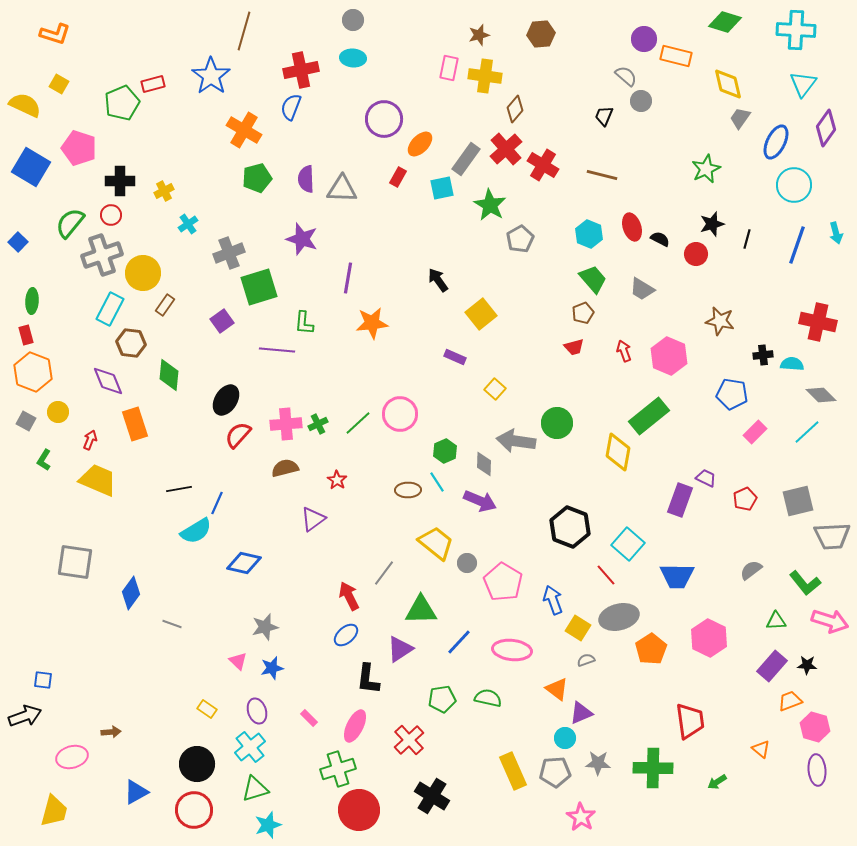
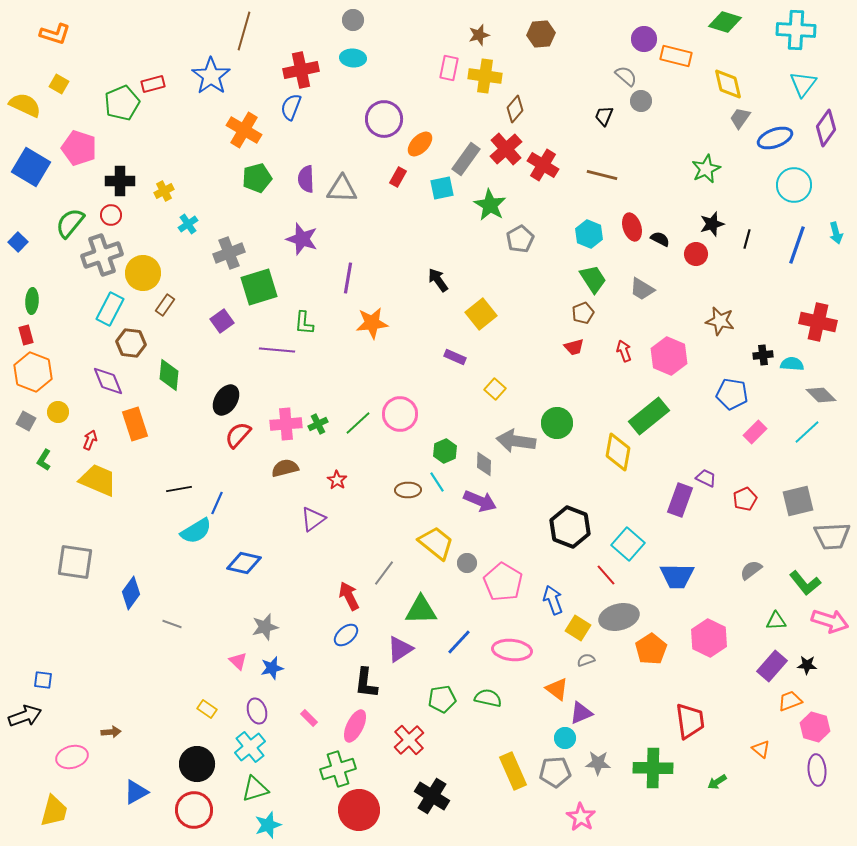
blue ellipse at (776, 142): moved 1 px left, 4 px up; rotated 44 degrees clockwise
green trapezoid at (593, 279): rotated 8 degrees clockwise
black L-shape at (368, 679): moved 2 px left, 4 px down
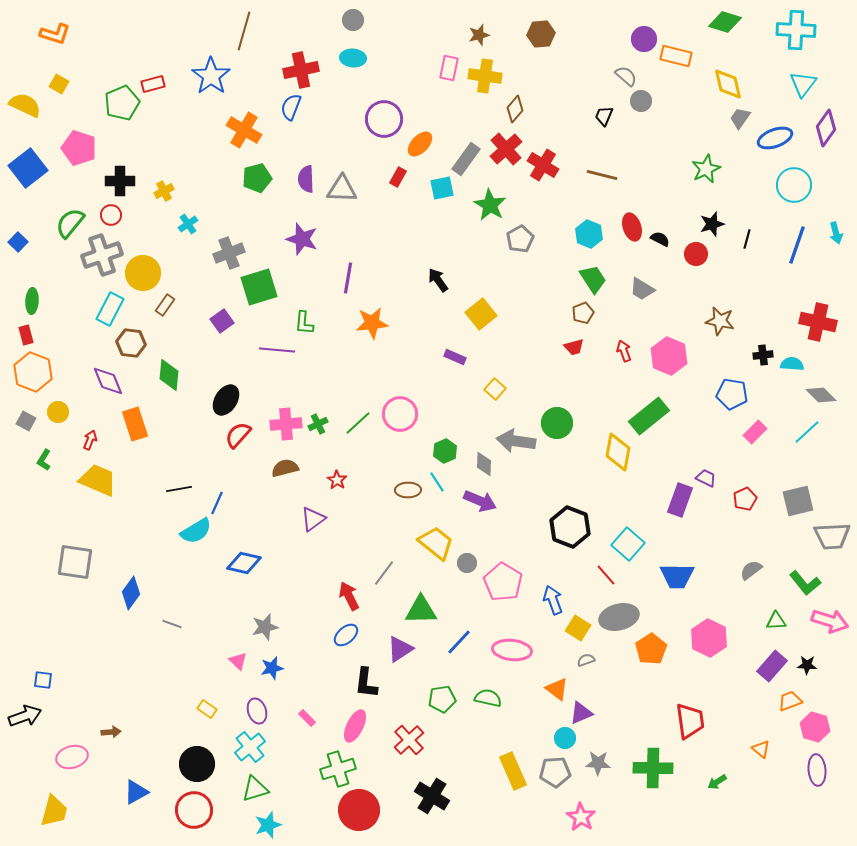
blue square at (31, 167): moved 3 px left, 1 px down; rotated 21 degrees clockwise
pink rectangle at (309, 718): moved 2 px left
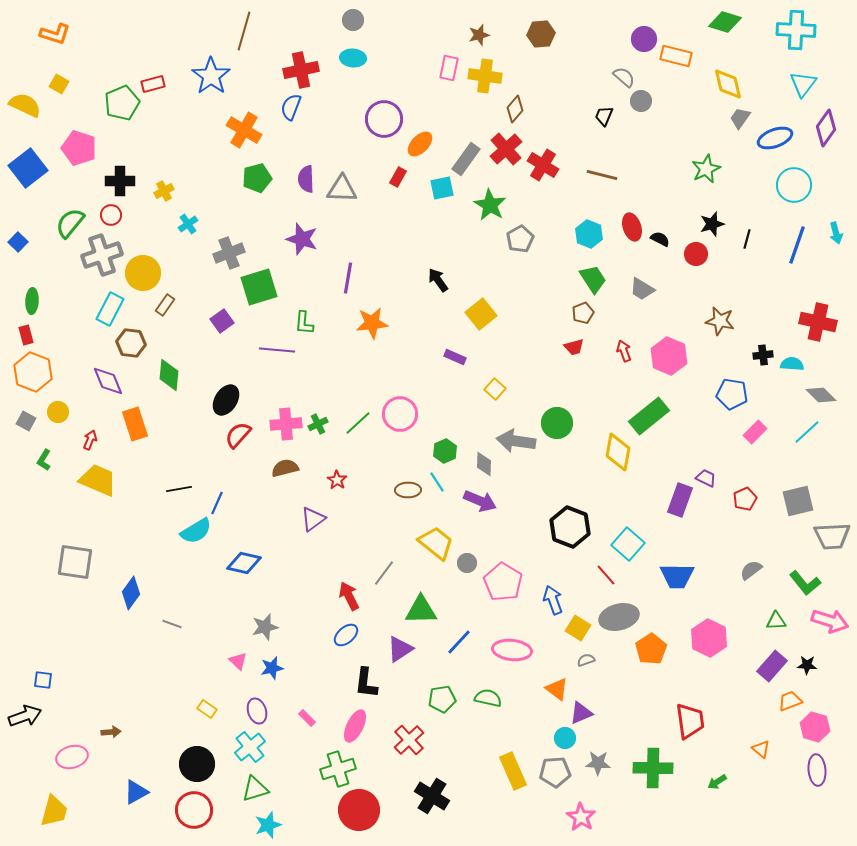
gray semicircle at (626, 76): moved 2 px left, 1 px down
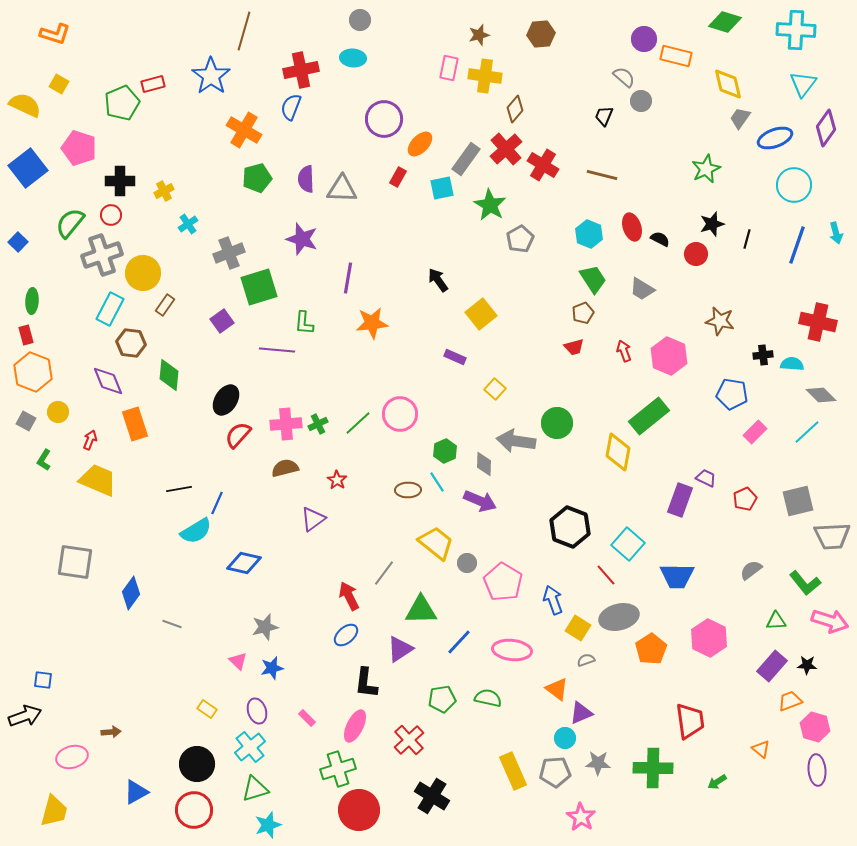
gray circle at (353, 20): moved 7 px right
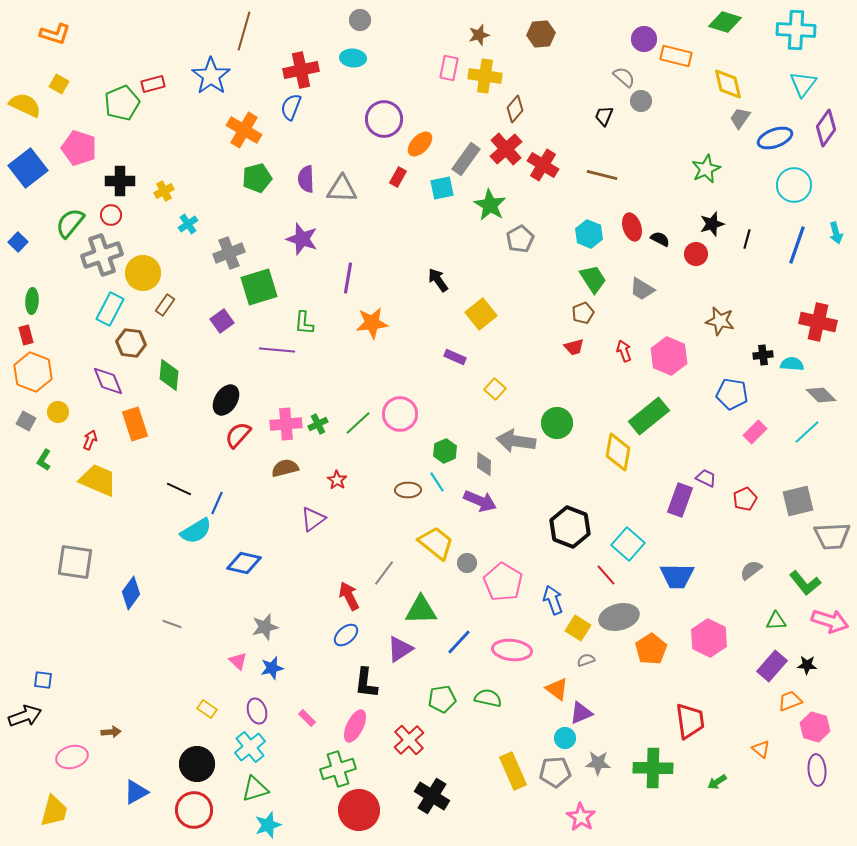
black line at (179, 489): rotated 35 degrees clockwise
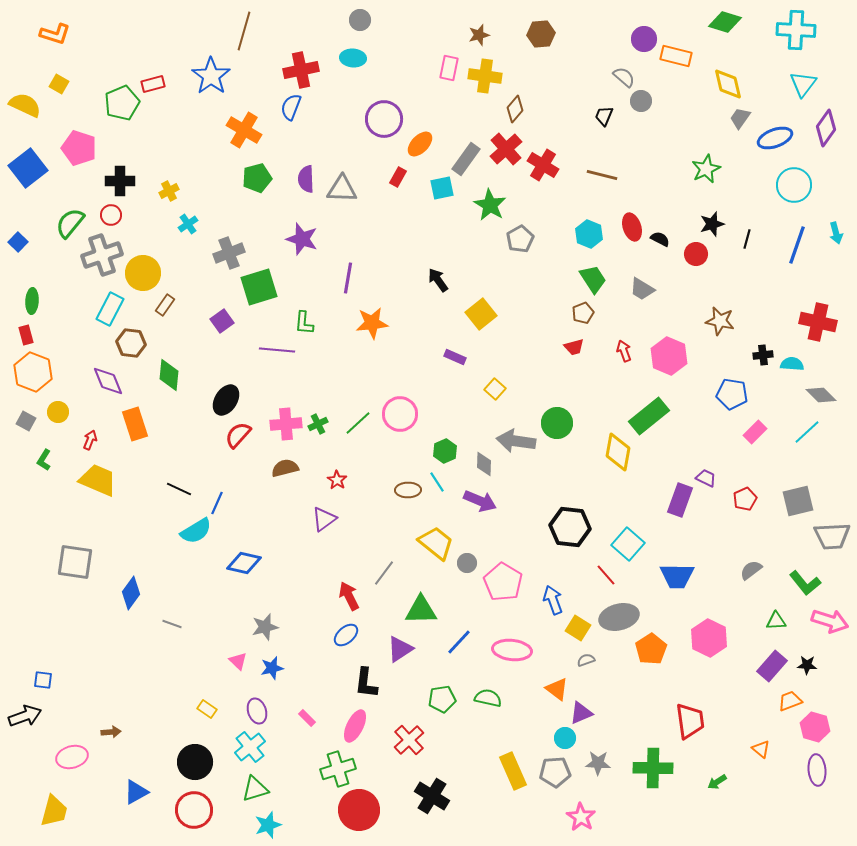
yellow cross at (164, 191): moved 5 px right
purple triangle at (313, 519): moved 11 px right
black hexagon at (570, 527): rotated 15 degrees counterclockwise
black circle at (197, 764): moved 2 px left, 2 px up
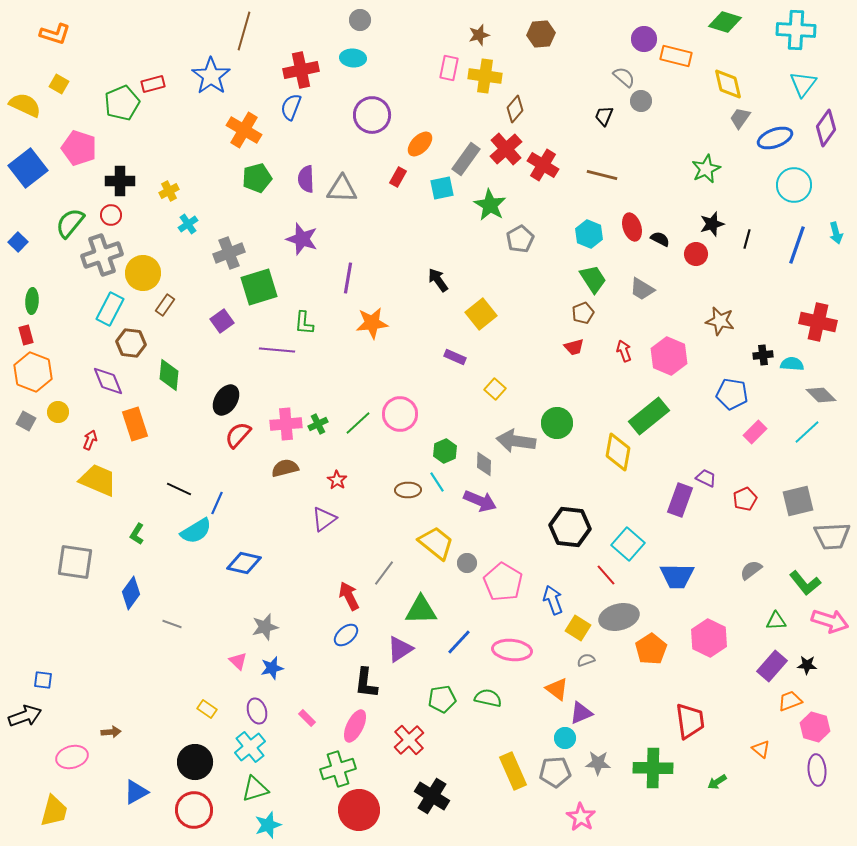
purple circle at (384, 119): moved 12 px left, 4 px up
green L-shape at (44, 460): moved 93 px right, 74 px down
